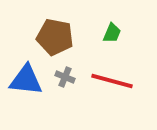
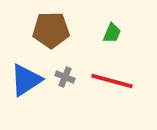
brown pentagon: moved 4 px left, 7 px up; rotated 12 degrees counterclockwise
blue triangle: rotated 39 degrees counterclockwise
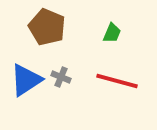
brown pentagon: moved 4 px left, 3 px up; rotated 24 degrees clockwise
gray cross: moved 4 px left
red line: moved 5 px right
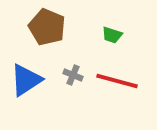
green trapezoid: moved 2 px down; rotated 85 degrees clockwise
gray cross: moved 12 px right, 2 px up
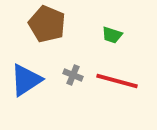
brown pentagon: moved 3 px up
